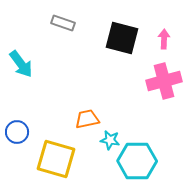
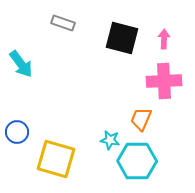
pink cross: rotated 12 degrees clockwise
orange trapezoid: moved 54 px right; rotated 55 degrees counterclockwise
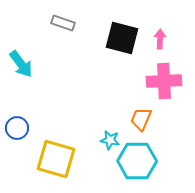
pink arrow: moved 4 px left
blue circle: moved 4 px up
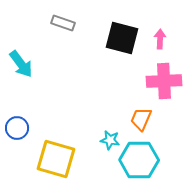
cyan hexagon: moved 2 px right, 1 px up
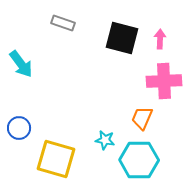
orange trapezoid: moved 1 px right, 1 px up
blue circle: moved 2 px right
cyan star: moved 5 px left
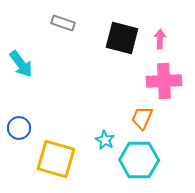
cyan star: rotated 18 degrees clockwise
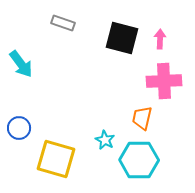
orange trapezoid: rotated 10 degrees counterclockwise
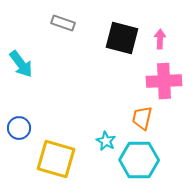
cyan star: moved 1 px right, 1 px down
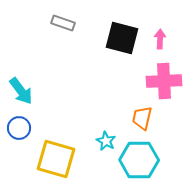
cyan arrow: moved 27 px down
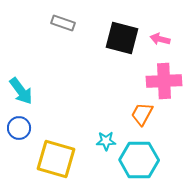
pink arrow: rotated 78 degrees counterclockwise
orange trapezoid: moved 4 px up; rotated 15 degrees clockwise
cyan star: rotated 30 degrees counterclockwise
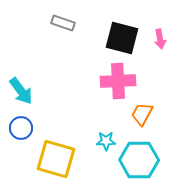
pink arrow: rotated 114 degrees counterclockwise
pink cross: moved 46 px left
blue circle: moved 2 px right
